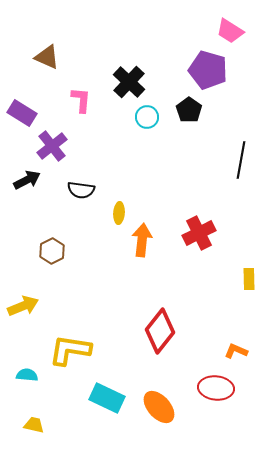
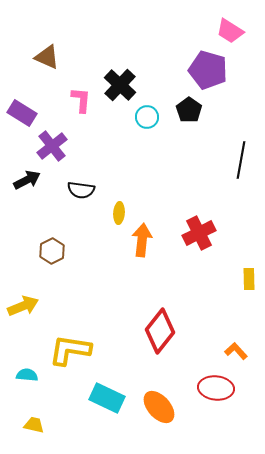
black cross: moved 9 px left, 3 px down
orange L-shape: rotated 25 degrees clockwise
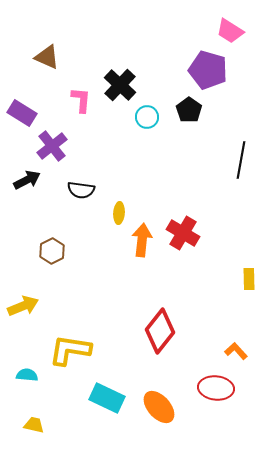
red cross: moved 16 px left; rotated 32 degrees counterclockwise
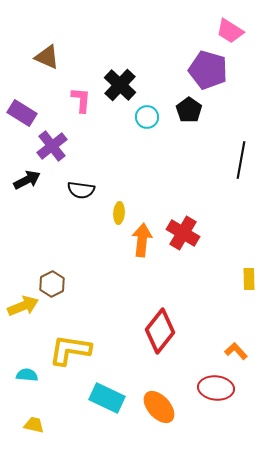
brown hexagon: moved 33 px down
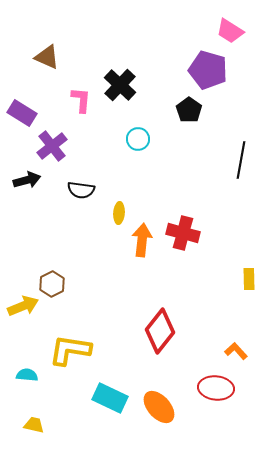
cyan circle: moved 9 px left, 22 px down
black arrow: rotated 12 degrees clockwise
red cross: rotated 16 degrees counterclockwise
cyan rectangle: moved 3 px right
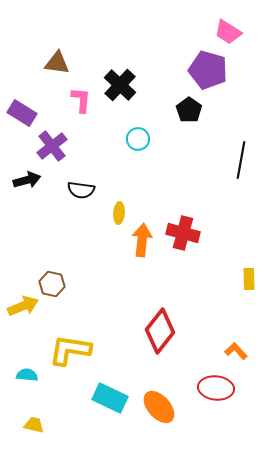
pink trapezoid: moved 2 px left, 1 px down
brown triangle: moved 10 px right, 6 px down; rotated 16 degrees counterclockwise
brown hexagon: rotated 20 degrees counterclockwise
